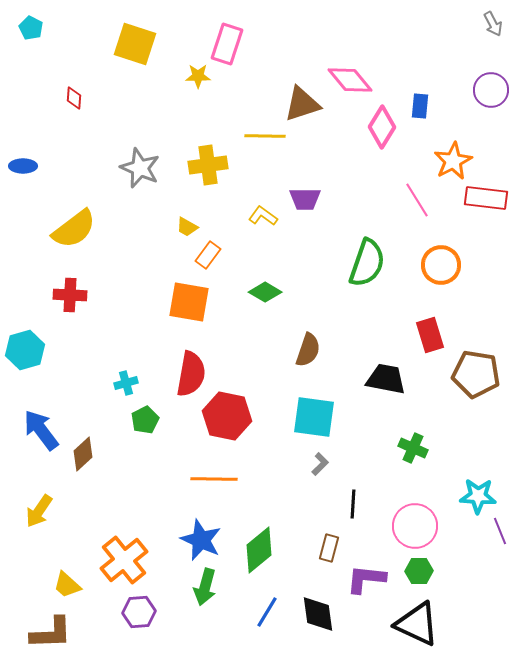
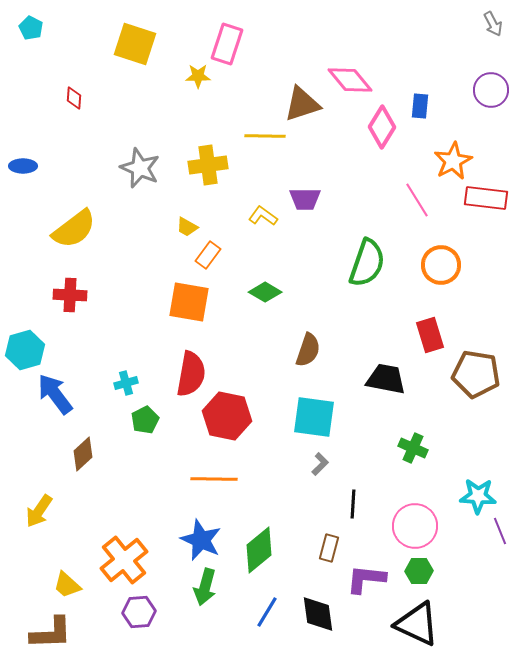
blue arrow at (41, 430): moved 14 px right, 36 px up
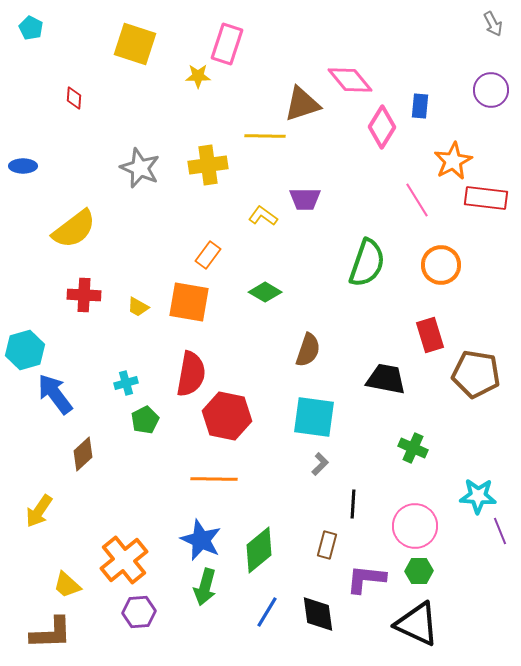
yellow trapezoid at (187, 227): moved 49 px left, 80 px down
red cross at (70, 295): moved 14 px right
brown rectangle at (329, 548): moved 2 px left, 3 px up
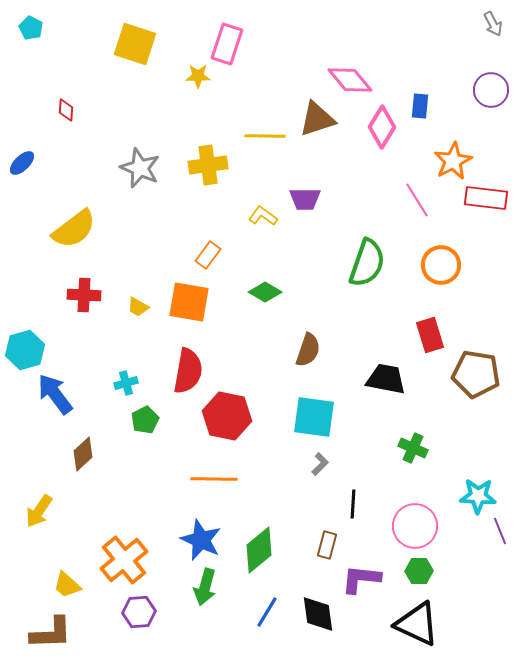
red diamond at (74, 98): moved 8 px left, 12 px down
brown triangle at (302, 104): moved 15 px right, 15 px down
blue ellipse at (23, 166): moved 1 px left, 3 px up; rotated 44 degrees counterclockwise
red semicircle at (191, 374): moved 3 px left, 3 px up
purple L-shape at (366, 579): moved 5 px left
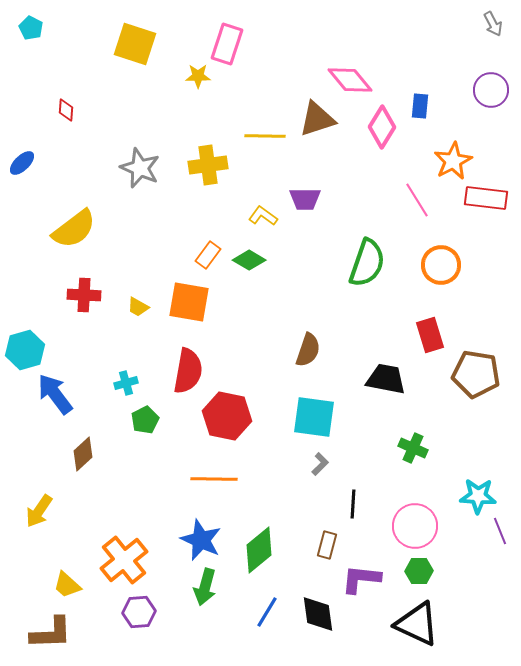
green diamond at (265, 292): moved 16 px left, 32 px up
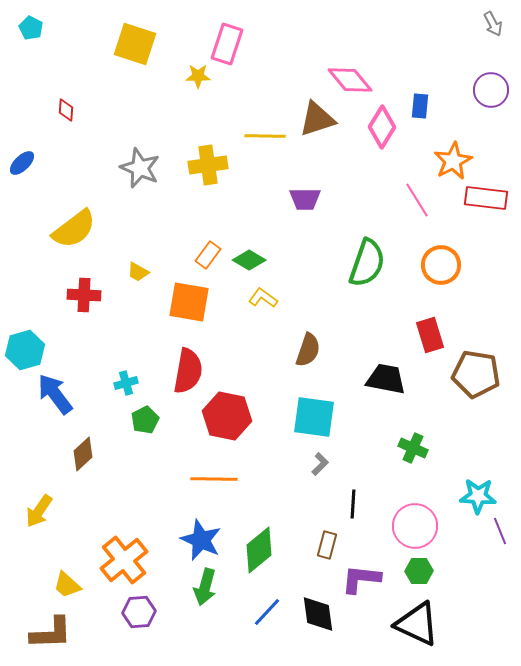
yellow L-shape at (263, 216): moved 82 px down
yellow trapezoid at (138, 307): moved 35 px up
blue line at (267, 612): rotated 12 degrees clockwise
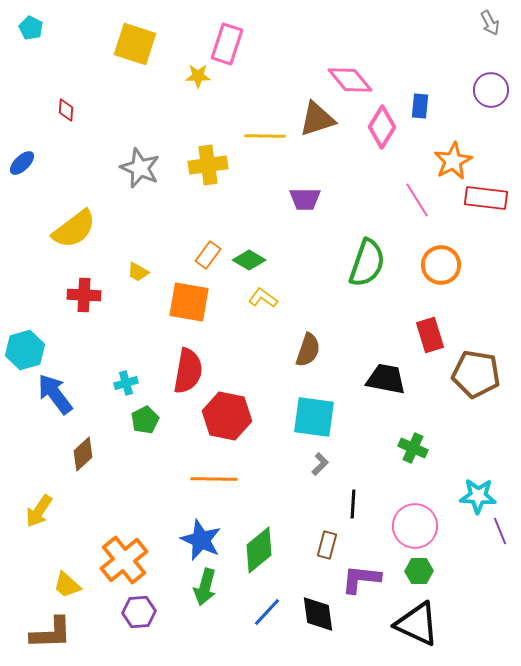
gray arrow at (493, 24): moved 3 px left, 1 px up
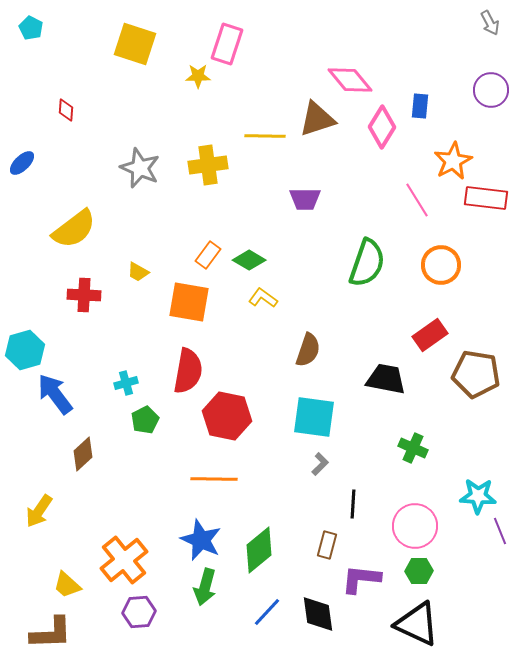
red rectangle at (430, 335): rotated 72 degrees clockwise
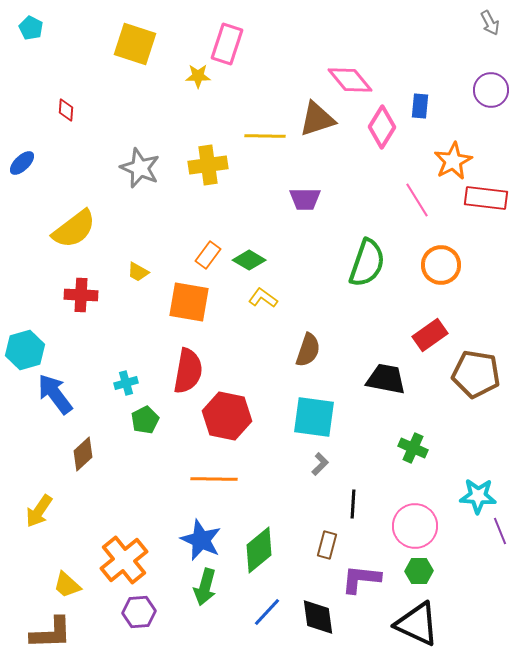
red cross at (84, 295): moved 3 px left
black diamond at (318, 614): moved 3 px down
